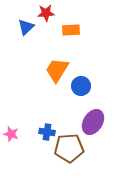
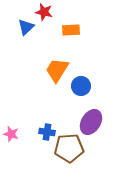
red star: moved 2 px left, 1 px up; rotated 18 degrees clockwise
purple ellipse: moved 2 px left
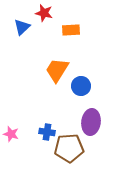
red star: moved 1 px down
blue triangle: moved 4 px left
purple ellipse: rotated 25 degrees counterclockwise
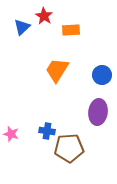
red star: moved 3 px down; rotated 18 degrees clockwise
blue circle: moved 21 px right, 11 px up
purple ellipse: moved 7 px right, 10 px up
blue cross: moved 1 px up
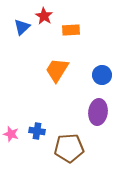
blue cross: moved 10 px left
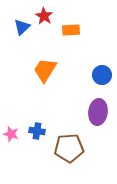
orange trapezoid: moved 12 px left
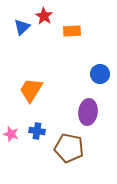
orange rectangle: moved 1 px right, 1 px down
orange trapezoid: moved 14 px left, 20 px down
blue circle: moved 2 px left, 1 px up
purple ellipse: moved 10 px left
brown pentagon: rotated 16 degrees clockwise
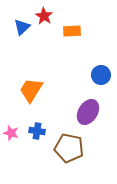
blue circle: moved 1 px right, 1 px down
purple ellipse: rotated 25 degrees clockwise
pink star: moved 1 px up
